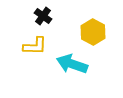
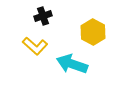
black cross: rotated 36 degrees clockwise
yellow L-shape: rotated 40 degrees clockwise
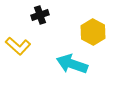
black cross: moved 3 px left, 1 px up
yellow L-shape: moved 17 px left
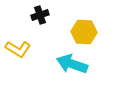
yellow hexagon: moved 9 px left; rotated 25 degrees counterclockwise
yellow L-shape: moved 3 px down; rotated 10 degrees counterclockwise
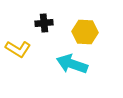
black cross: moved 4 px right, 8 px down; rotated 12 degrees clockwise
yellow hexagon: moved 1 px right
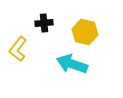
yellow hexagon: rotated 10 degrees clockwise
yellow L-shape: rotated 95 degrees clockwise
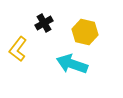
black cross: rotated 24 degrees counterclockwise
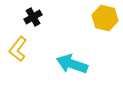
black cross: moved 11 px left, 6 px up
yellow hexagon: moved 20 px right, 14 px up
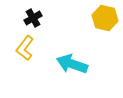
black cross: moved 1 px down
yellow L-shape: moved 7 px right, 1 px up
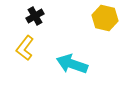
black cross: moved 2 px right, 2 px up
